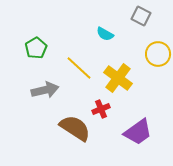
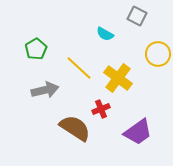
gray square: moved 4 px left
green pentagon: moved 1 px down
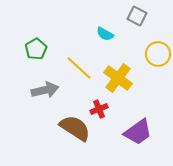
red cross: moved 2 px left
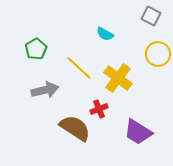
gray square: moved 14 px right
purple trapezoid: rotated 68 degrees clockwise
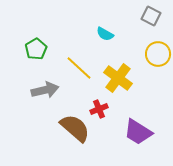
brown semicircle: rotated 8 degrees clockwise
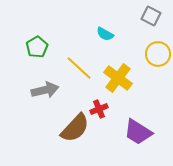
green pentagon: moved 1 px right, 2 px up
brown semicircle: rotated 92 degrees clockwise
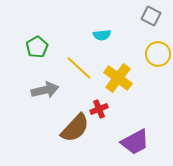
cyan semicircle: moved 3 px left, 1 px down; rotated 36 degrees counterclockwise
purple trapezoid: moved 3 px left, 10 px down; rotated 60 degrees counterclockwise
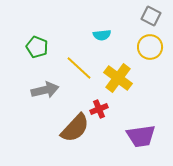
green pentagon: rotated 20 degrees counterclockwise
yellow circle: moved 8 px left, 7 px up
purple trapezoid: moved 6 px right, 6 px up; rotated 20 degrees clockwise
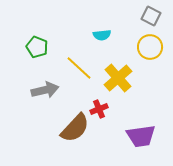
yellow cross: rotated 12 degrees clockwise
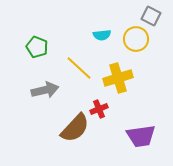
yellow circle: moved 14 px left, 8 px up
yellow cross: rotated 24 degrees clockwise
